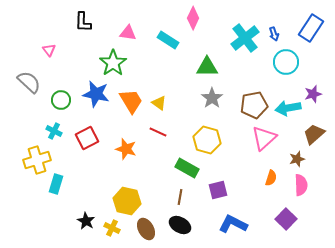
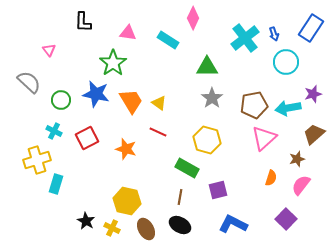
pink semicircle at (301, 185): rotated 140 degrees counterclockwise
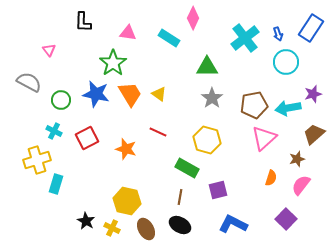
blue arrow at (274, 34): moved 4 px right
cyan rectangle at (168, 40): moved 1 px right, 2 px up
gray semicircle at (29, 82): rotated 15 degrees counterclockwise
orange trapezoid at (131, 101): moved 1 px left, 7 px up
yellow triangle at (159, 103): moved 9 px up
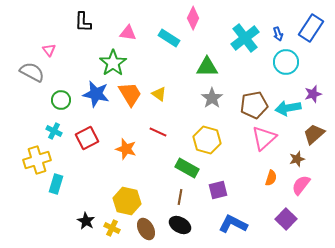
gray semicircle at (29, 82): moved 3 px right, 10 px up
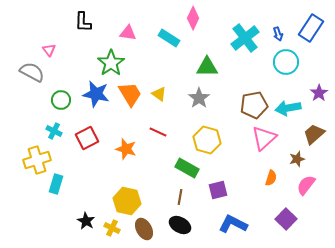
green star at (113, 63): moved 2 px left
purple star at (313, 94): moved 6 px right, 1 px up; rotated 18 degrees counterclockwise
gray star at (212, 98): moved 13 px left
pink semicircle at (301, 185): moved 5 px right
brown ellipse at (146, 229): moved 2 px left
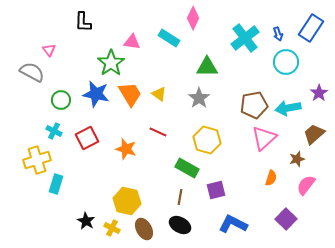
pink triangle at (128, 33): moved 4 px right, 9 px down
purple square at (218, 190): moved 2 px left
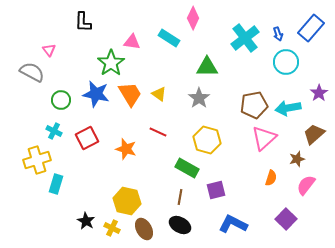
blue rectangle at (311, 28): rotated 8 degrees clockwise
